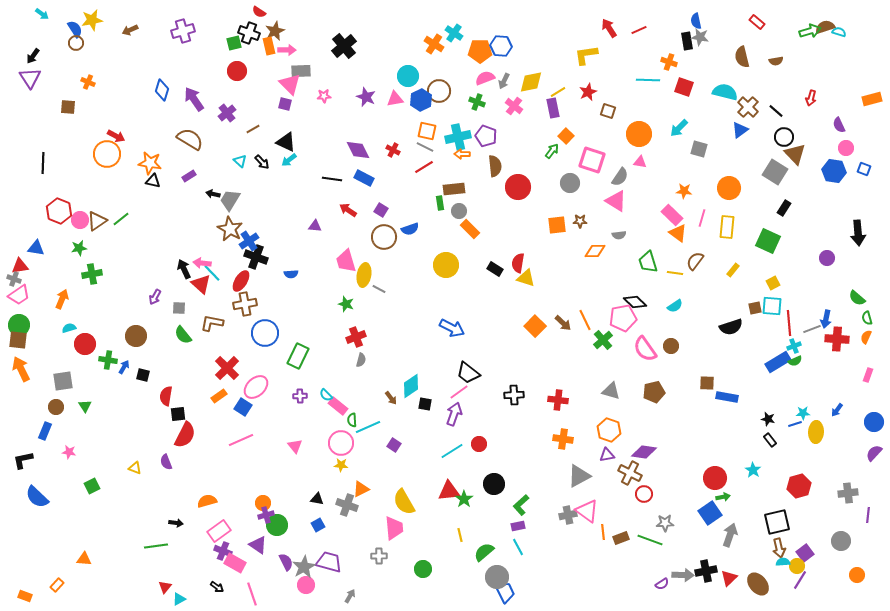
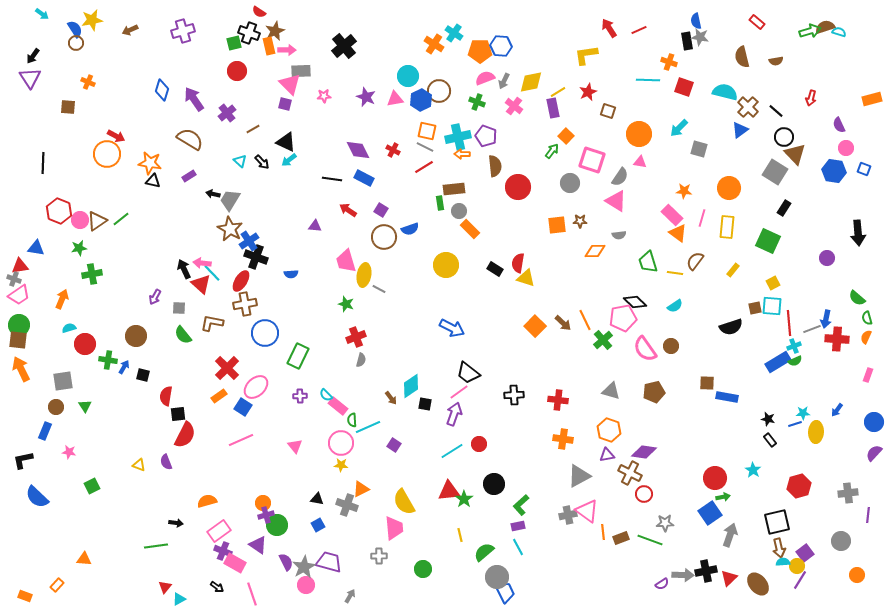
yellow triangle at (135, 468): moved 4 px right, 3 px up
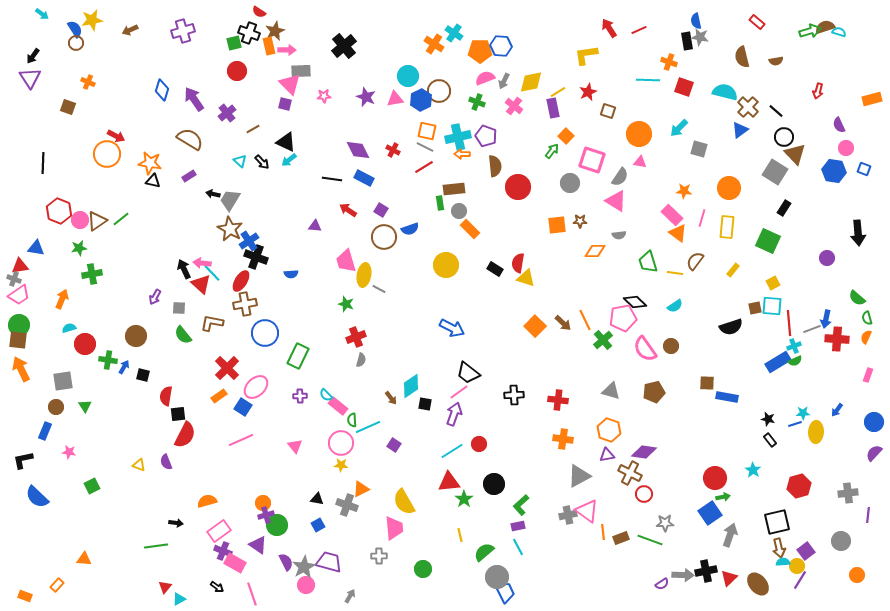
red arrow at (811, 98): moved 7 px right, 7 px up
brown square at (68, 107): rotated 14 degrees clockwise
red triangle at (449, 491): moved 9 px up
purple square at (805, 553): moved 1 px right, 2 px up
